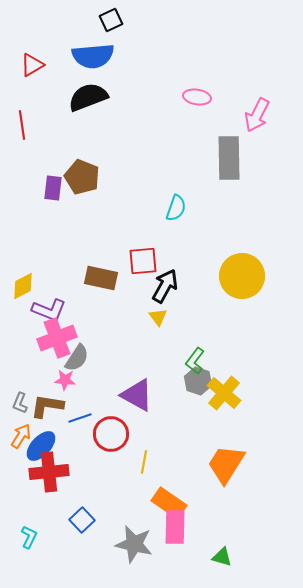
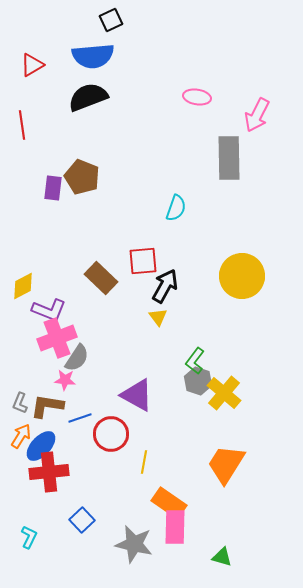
brown rectangle: rotated 32 degrees clockwise
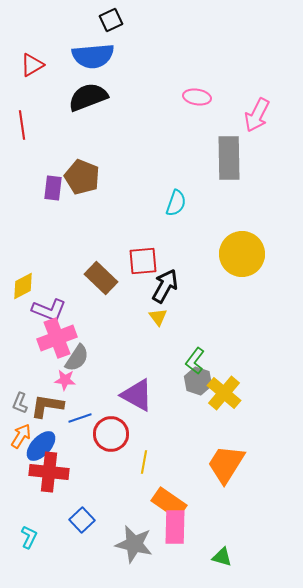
cyan semicircle: moved 5 px up
yellow circle: moved 22 px up
red cross: rotated 12 degrees clockwise
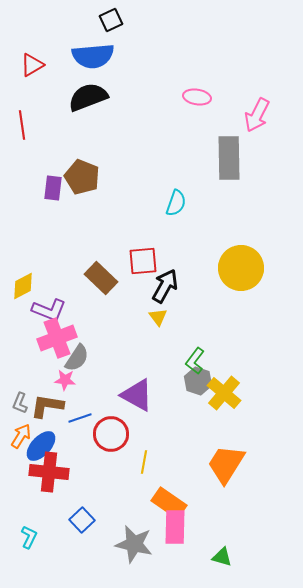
yellow circle: moved 1 px left, 14 px down
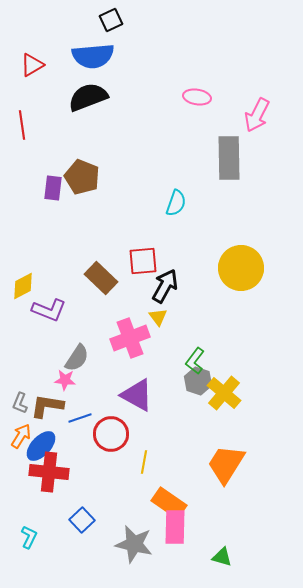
pink cross: moved 73 px right
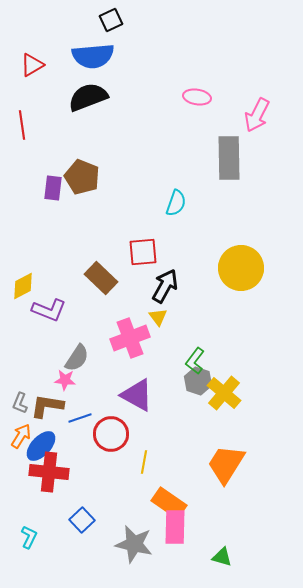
red square: moved 9 px up
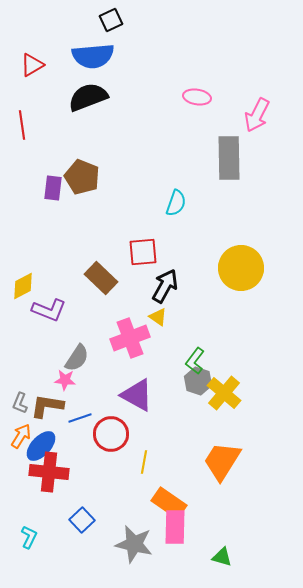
yellow triangle: rotated 18 degrees counterclockwise
orange trapezoid: moved 4 px left, 3 px up
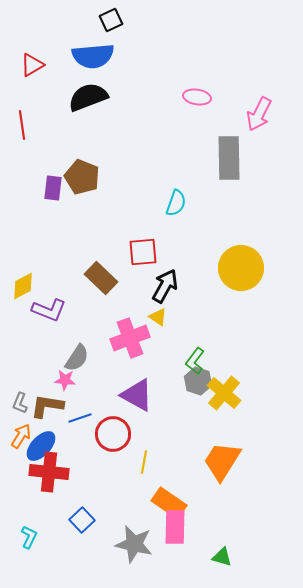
pink arrow: moved 2 px right, 1 px up
red circle: moved 2 px right
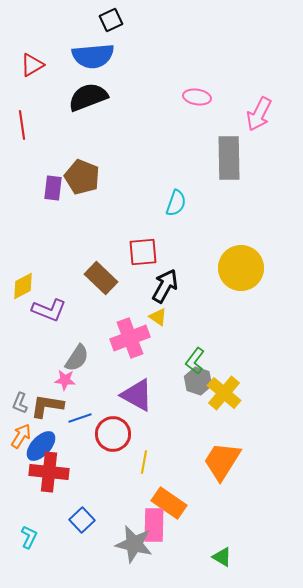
pink rectangle: moved 21 px left, 2 px up
green triangle: rotated 15 degrees clockwise
